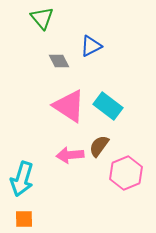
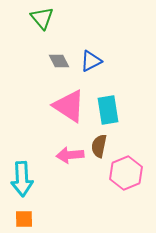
blue triangle: moved 15 px down
cyan rectangle: moved 4 px down; rotated 44 degrees clockwise
brown semicircle: rotated 25 degrees counterclockwise
cyan arrow: rotated 20 degrees counterclockwise
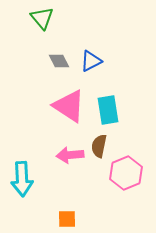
orange square: moved 43 px right
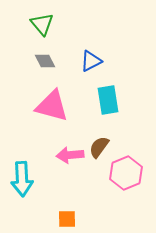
green triangle: moved 6 px down
gray diamond: moved 14 px left
pink triangle: moved 17 px left; rotated 18 degrees counterclockwise
cyan rectangle: moved 10 px up
brown semicircle: moved 1 px down; rotated 25 degrees clockwise
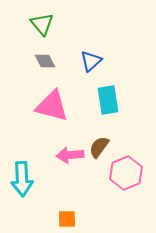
blue triangle: rotated 15 degrees counterclockwise
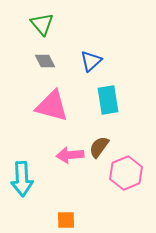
orange square: moved 1 px left, 1 px down
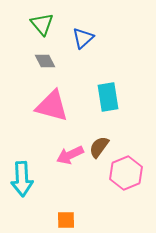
blue triangle: moved 8 px left, 23 px up
cyan rectangle: moved 3 px up
pink arrow: rotated 20 degrees counterclockwise
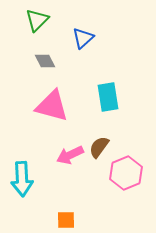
green triangle: moved 5 px left, 4 px up; rotated 25 degrees clockwise
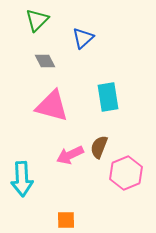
brown semicircle: rotated 15 degrees counterclockwise
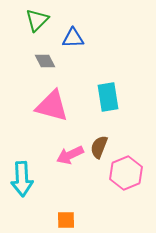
blue triangle: moved 10 px left; rotated 40 degrees clockwise
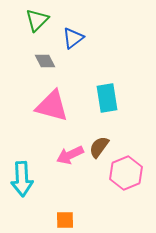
blue triangle: rotated 35 degrees counterclockwise
cyan rectangle: moved 1 px left, 1 px down
brown semicircle: rotated 15 degrees clockwise
orange square: moved 1 px left
